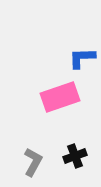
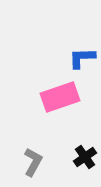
black cross: moved 10 px right, 1 px down; rotated 15 degrees counterclockwise
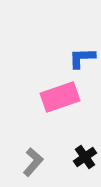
gray L-shape: rotated 12 degrees clockwise
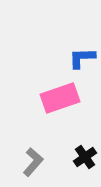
pink rectangle: moved 1 px down
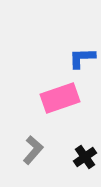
gray L-shape: moved 12 px up
